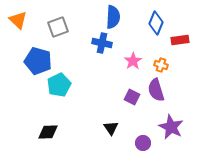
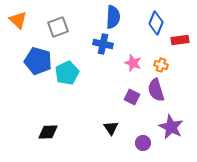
blue cross: moved 1 px right, 1 px down
pink star: moved 2 px down; rotated 18 degrees counterclockwise
cyan pentagon: moved 8 px right, 12 px up
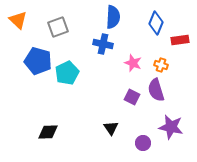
purple star: rotated 15 degrees counterclockwise
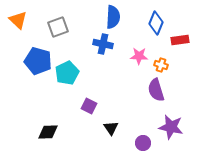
pink star: moved 6 px right, 7 px up; rotated 18 degrees counterclockwise
purple square: moved 43 px left, 9 px down
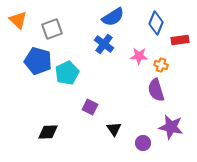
blue semicircle: rotated 55 degrees clockwise
gray square: moved 6 px left, 2 px down
blue cross: moved 1 px right; rotated 24 degrees clockwise
purple square: moved 1 px right, 1 px down
black triangle: moved 3 px right, 1 px down
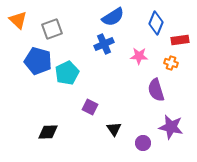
blue cross: rotated 30 degrees clockwise
orange cross: moved 10 px right, 2 px up
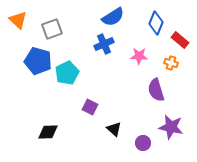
red rectangle: rotated 48 degrees clockwise
black triangle: rotated 14 degrees counterclockwise
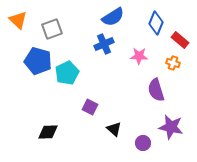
orange cross: moved 2 px right
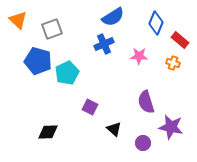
purple semicircle: moved 10 px left, 12 px down
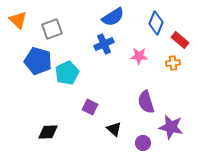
orange cross: rotated 24 degrees counterclockwise
